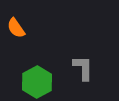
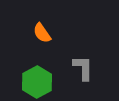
orange semicircle: moved 26 px right, 5 px down
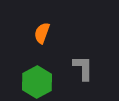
orange semicircle: rotated 55 degrees clockwise
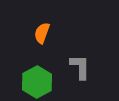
gray L-shape: moved 3 px left, 1 px up
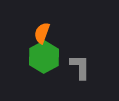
green hexagon: moved 7 px right, 25 px up
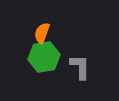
green hexagon: rotated 20 degrees clockwise
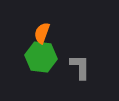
green hexagon: moved 3 px left; rotated 16 degrees clockwise
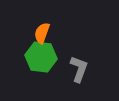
gray L-shape: moved 1 px left, 2 px down; rotated 20 degrees clockwise
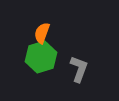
green hexagon: rotated 24 degrees counterclockwise
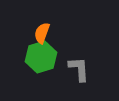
gray L-shape: rotated 24 degrees counterclockwise
